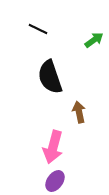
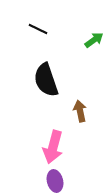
black semicircle: moved 4 px left, 3 px down
brown arrow: moved 1 px right, 1 px up
purple ellipse: rotated 50 degrees counterclockwise
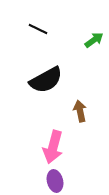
black semicircle: rotated 100 degrees counterclockwise
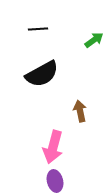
black line: rotated 30 degrees counterclockwise
black semicircle: moved 4 px left, 6 px up
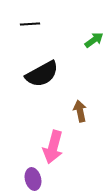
black line: moved 8 px left, 5 px up
purple ellipse: moved 22 px left, 2 px up
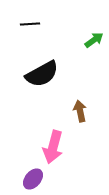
purple ellipse: rotated 55 degrees clockwise
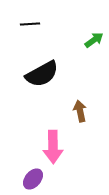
pink arrow: rotated 16 degrees counterclockwise
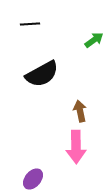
pink arrow: moved 23 px right
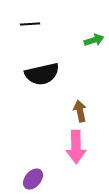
green arrow: rotated 18 degrees clockwise
black semicircle: rotated 16 degrees clockwise
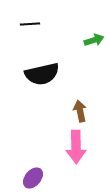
purple ellipse: moved 1 px up
